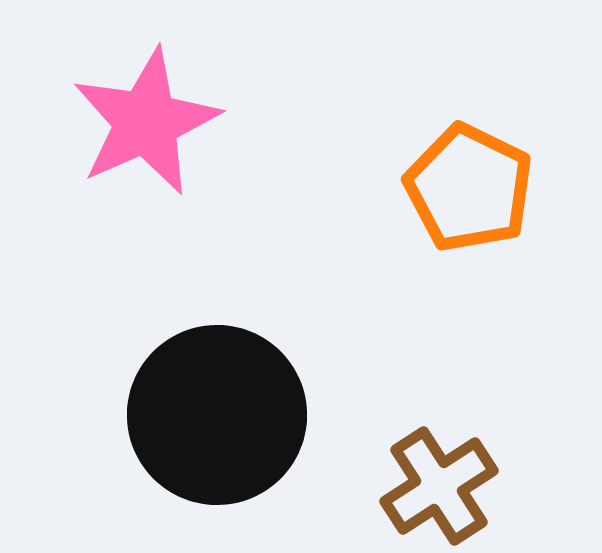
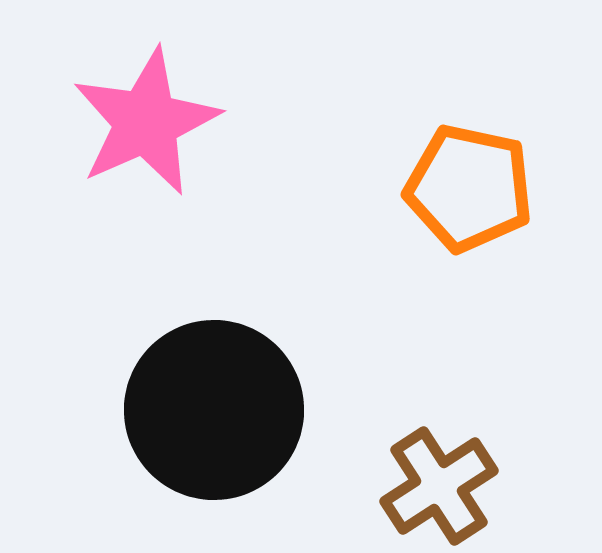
orange pentagon: rotated 14 degrees counterclockwise
black circle: moved 3 px left, 5 px up
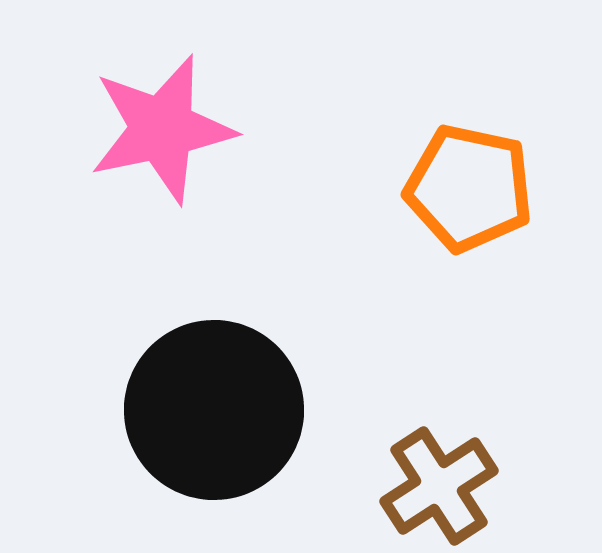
pink star: moved 16 px right, 7 px down; rotated 12 degrees clockwise
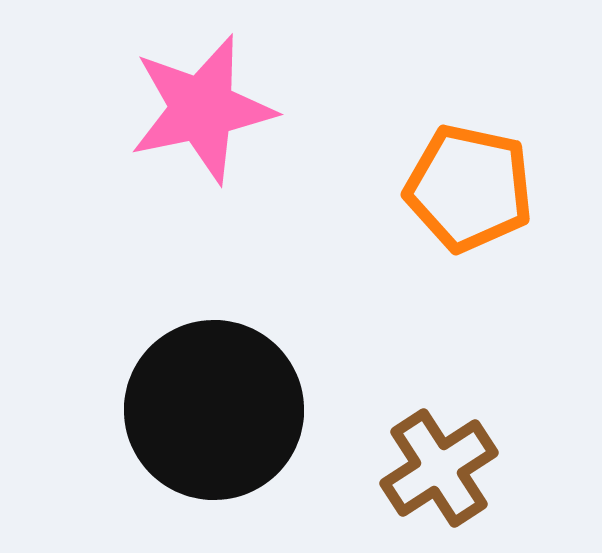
pink star: moved 40 px right, 20 px up
brown cross: moved 18 px up
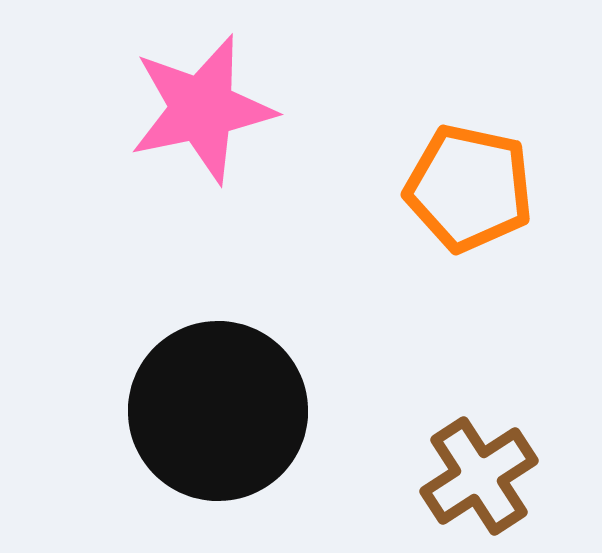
black circle: moved 4 px right, 1 px down
brown cross: moved 40 px right, 8 px down
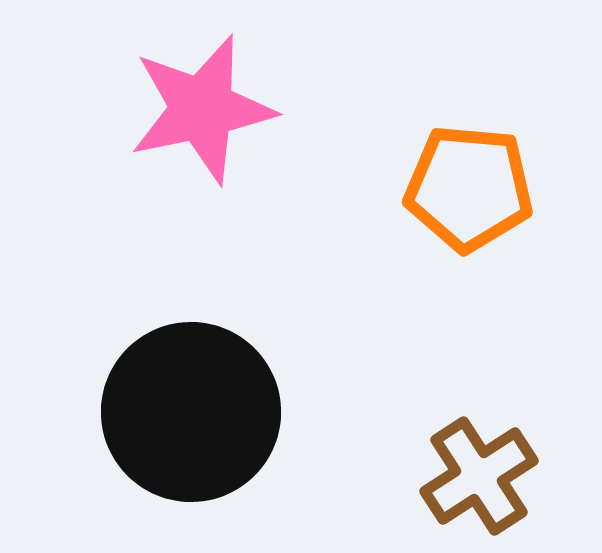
orange pentagon: rotated 7 degrees counterclockwise
black circle: moved 27 px left, 1 px down
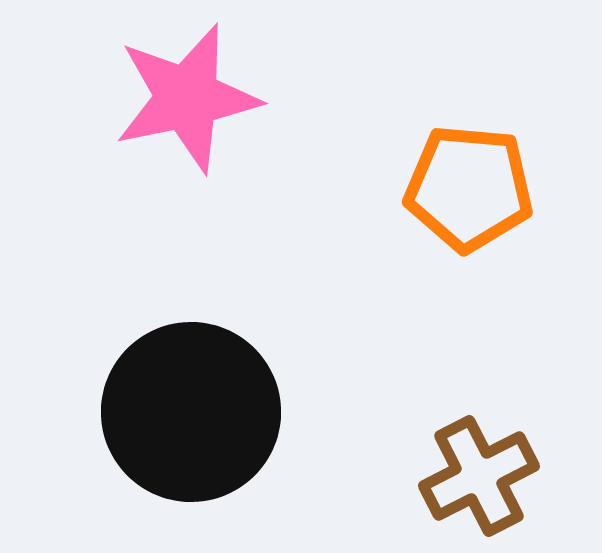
pink star: moved 15 px left, 11 px up
brown cross: rotated 6 degrees clockwise
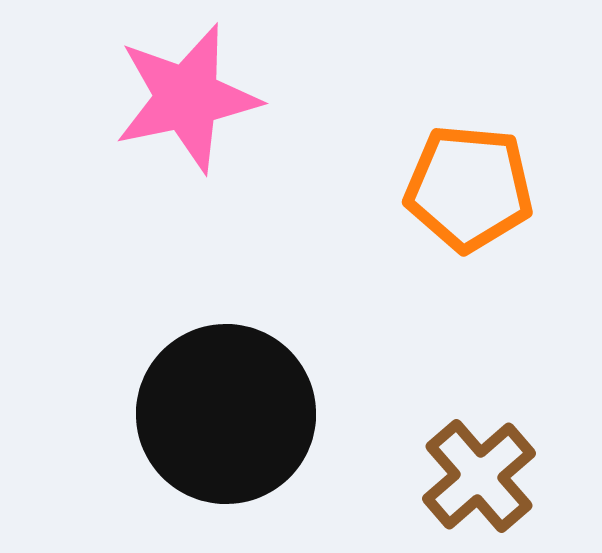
black circle: moved 35 px right, 2 px down
brown cross: rotated 14 degrees counterclockwise
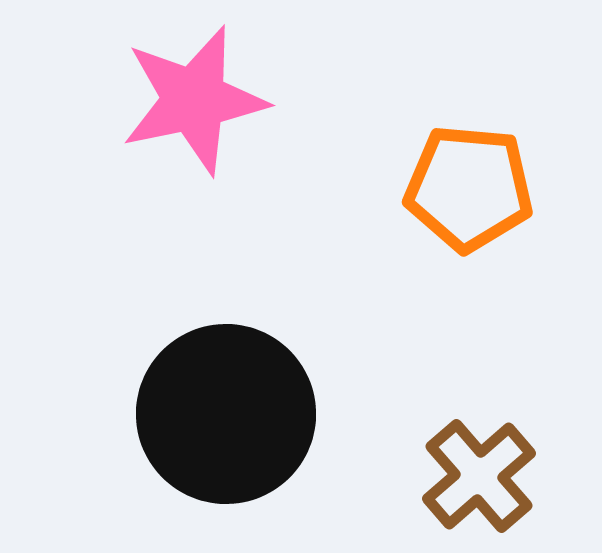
pink star: moved 7 px right, 2 px down
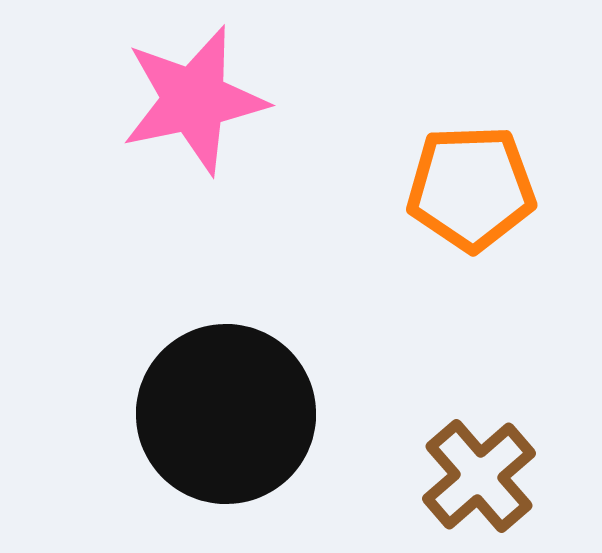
orange pentagon: moved 2 px right; rotated 7 degrees counterclockwise
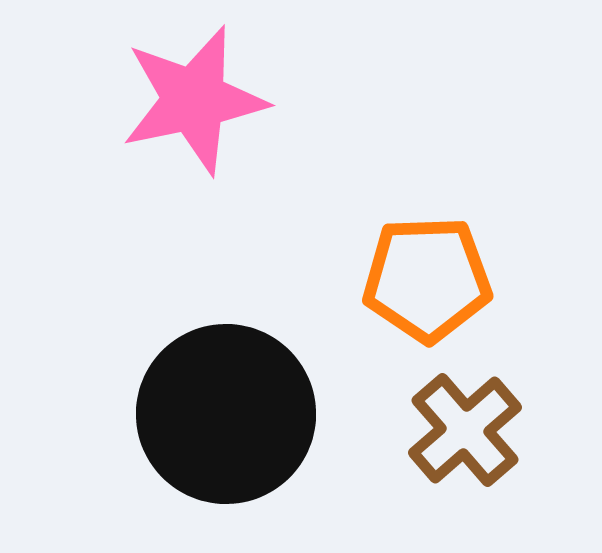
orange pentagon: moved 44 px left, 91 px down
brown cross: moved 14 px left, 46 px up
